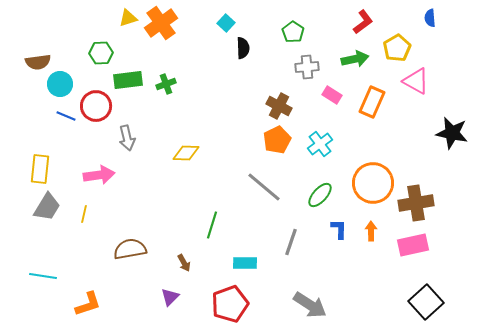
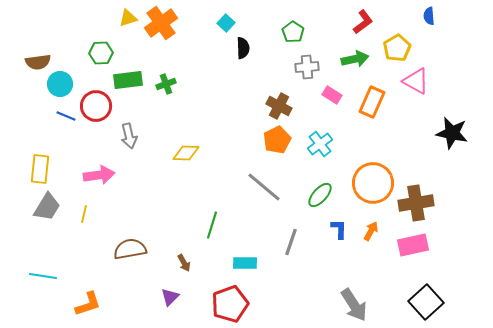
blue semicircle at (430, 18): moved 1 px left, 2 px up
gray arrow at (127, 138): moved 2 px right, 2 px up
orange arrow at (371, 231): rotated 30 degrees clockwise
gray arrow at (310, 305): moved 44 px right; rotated 24 degrees clockwise
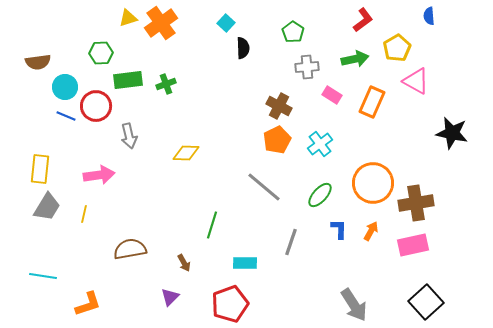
red L-shape at (363, 22): moved 2 px up
cyan circle at (60, 84): moved 5 px right, 3 px down
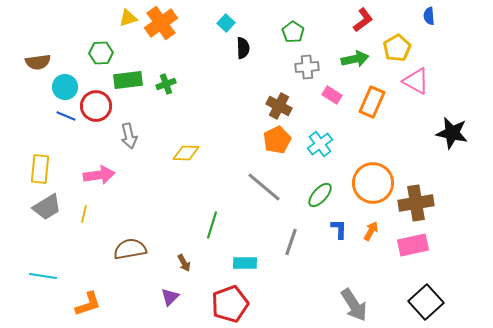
gray trapezoid at (47, 207): rotated 28 degrees clockwise
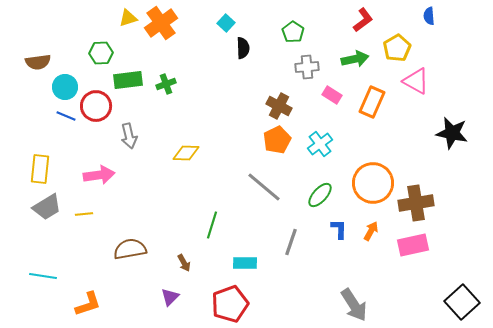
yellow line at (84, 214): rotated 72 degrees clockwise
black square at (426, 302): moved 36 px right
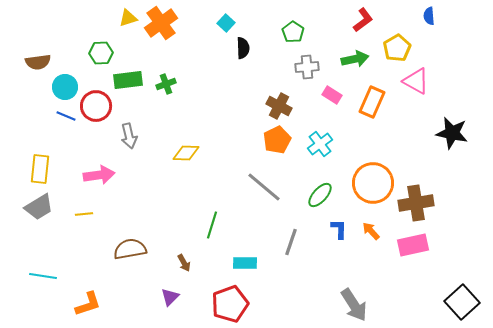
gray trapezoid at (47, 207): moved 8 px left
orange arrow at (371, 231): rotated 72 degrees counterclockwise
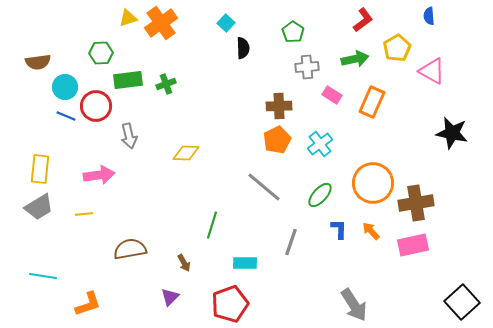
pink triangle at (416, 81): moved 16 px right, 10 px up
brown cross at (279, 106): rotated 30 degrees counterclockwise
